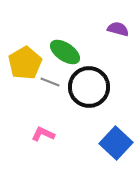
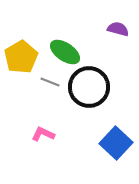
yellow pentagon: moved 4 px left, 6 px up
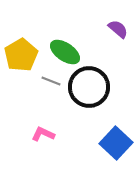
purple semicircle: rotated 25 degrees clockwise
yellow pentagon: moved 2 px up
gray line: moved 1 px right, 1 px up
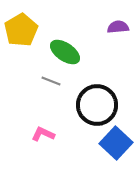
purple semicircle: moved 2 px up; rotated 45 degrees counterclockwise
yellow pentagon: moved 25 px up
black circle: moved 8 px right, 18 px down
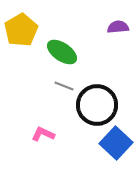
green ellipse: moved 3 px left
gray line: moved 13 px right, 5 px down
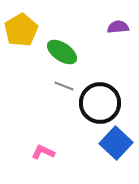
black circle: moved 3 px right, 2 px up
pink L-shape: moved 18 px down
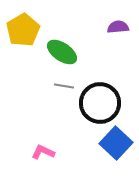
yellow pentagon: moved 2 px right
gray line: rotated 12 degrees counterclockwise
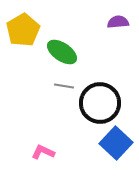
purple semicircle: moved 5 px up
